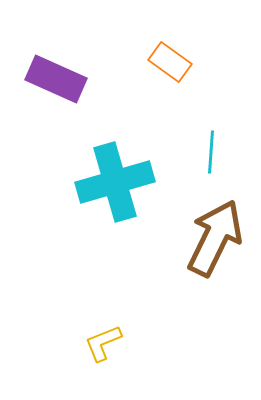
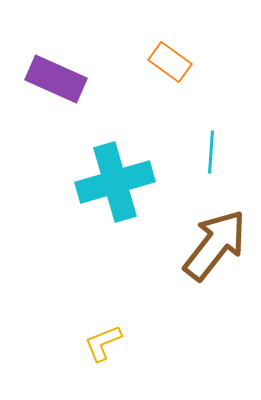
brown arrow: moved 7 px down; rotated 12 degrees clockwise
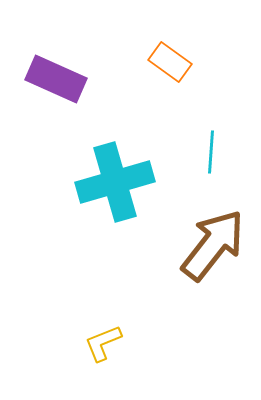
brown arrow: moved 2 px left
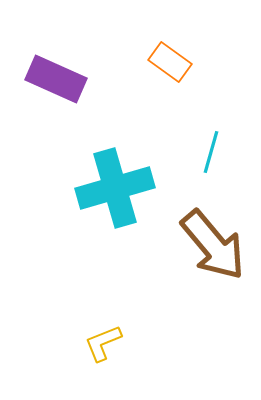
cyan line: rotated 12 degrees clockwise
cyan cross: moved 6 px down
brown arrow: rotated 102 degrees clockwise
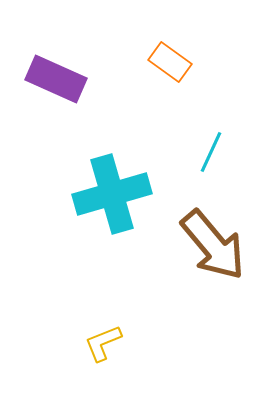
cyan line: rotated 9 degrees clockwise
cyan cross: moved 3 px left, 6 px down
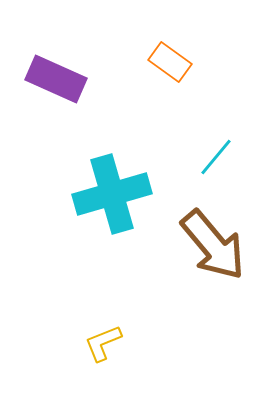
cyan line: moved 5 px right, 5 px down; rotated 15 degrees clockwise
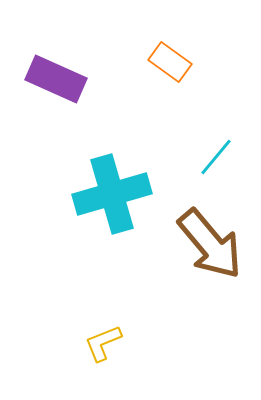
brown arrow: moved 3 px left, 1 px up
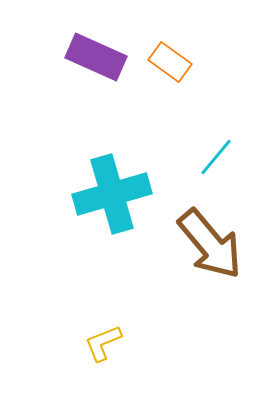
purple rectangle: moved 40 px right, 22 px up
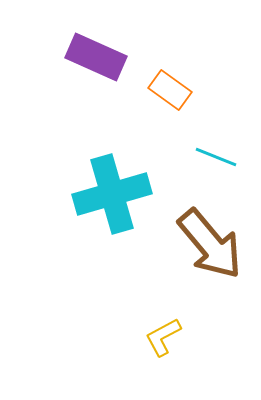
orange rectangle: moved 28 px down
cyan line: rotated 72 degrees clockwise
yellow L-shape: moved 60 px right, 6 px up; rotated 6 degrees counterclockwise
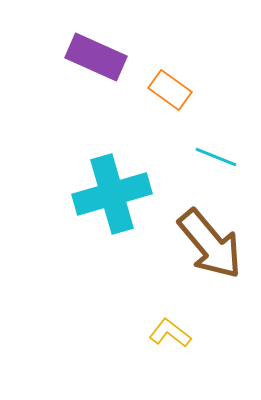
yellow L-shape: moved 7 px right, 4 px up; rotated 66 degrees clockwise
